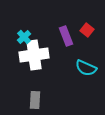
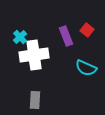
cyan cross: moved 4 px left
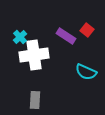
purple rectangle: rotated 36 degrees counterclockwise
cyan semicircle: moved 4 px down
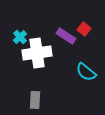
red square: moved 3 px left, 1 px up
white cross: moved 3 px right, 2 px up
cyan semicircle: rotated 15 degrees clockwise
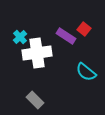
gray rectangle: rotated 48 degrees counterclockwise
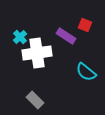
red square: moved 1 px right, 4 px up; rotated 16 degrees counterclockwise
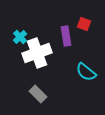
red square: moved 1 px left, 1 px up
purple rectangle: rotated 48 degrees clockwise
white cross: rotated 12 degrees counterclockwise
gray rectangle: moved 3 px right, 6 px up
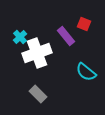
purple rectangle: rotated 30 degrees counterclockwise
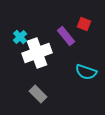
cyan semicircle: rotated 20 degrees counterclockwise
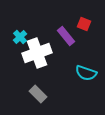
cyan semicircle: moved 1 px down
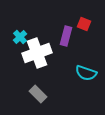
purple rectangle: rotated 54 degrees clockwise
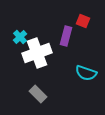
red square: moved 1 px left, 3 px up
